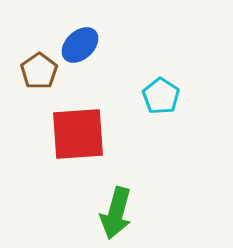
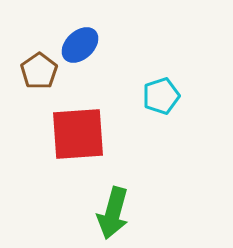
cyan pentagon: rotated 21 degrees clockwise
green arrow: moved 3 px left
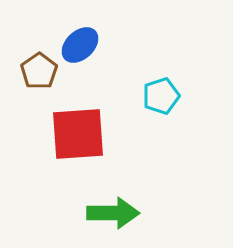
green arrow: rotated 105 degrees counterclockwise
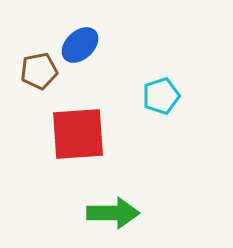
brown pentagon: rotated 24 degrees clockwise
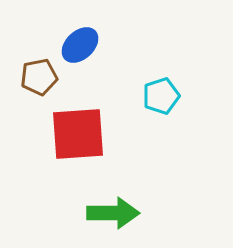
brown pentagon: moved 6 px down
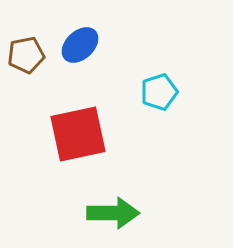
brown pentagon: moved 13 px left, 22 px up
cyan pentagon: moved 2 px left, 4 px up
red square: rotated 8 degrees counterclockwise
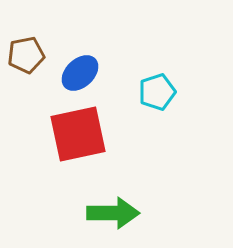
blue ellipse: moved 28 px down
cyan pentagon: moved 2 px left
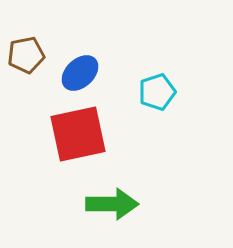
green arrow: moved 1 px left, 9 px up
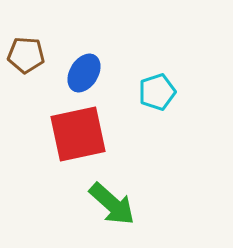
brown pentagon: rotated 15 degrees clockwise
blue ellipse: moved 4 px right; rotated 15 degrees counterclockwise
green arrow: rotated 42 degrees clockwise
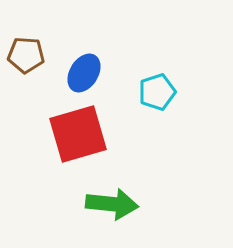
red square: rotated 4 degrees counterclockwise
green arrow: rotated 36 degrees counterclockwise
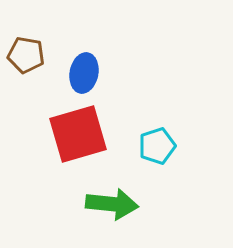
brown pentagon: rotated 6 degrees clockwise
blue ellipse: rotated 21 degrees counterclockwise
cyan pentagon: moved 54 px down
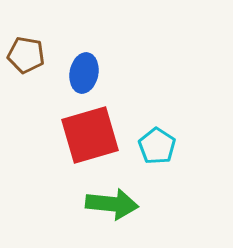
red square: moved 12 px right, 1 px down
cyan pentagon: rotated 21 degrees counterclockwise
